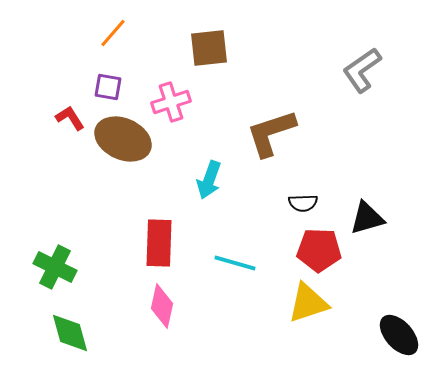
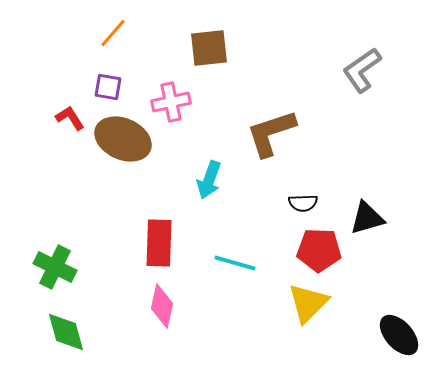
pink cross: rotated 6 degrees clockwise
yellow triangle: rotated 27 degrees counterclockwise
green diamond: moved 4 px left, 1 px up
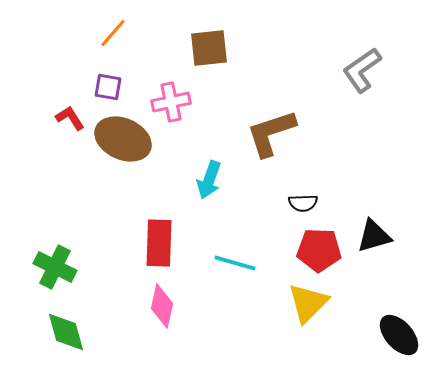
black triangle: moved 7 px right, 18 px down
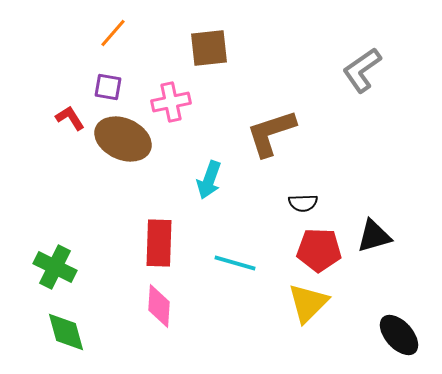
pink diamond: moved 3 px left; rotated 9 degrees counterclockwise
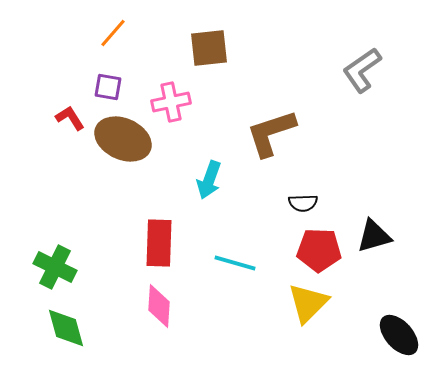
green diamond: moved 4 px up
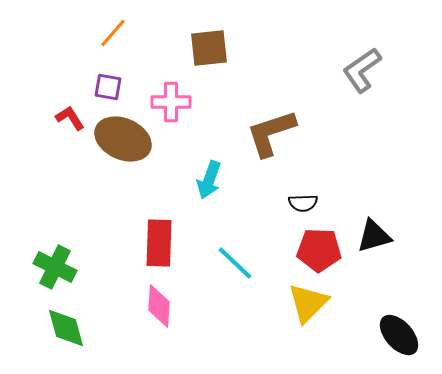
pink cross: rotated 12 degrees clockwise
cyan line: rotated 27 degrees clockwise
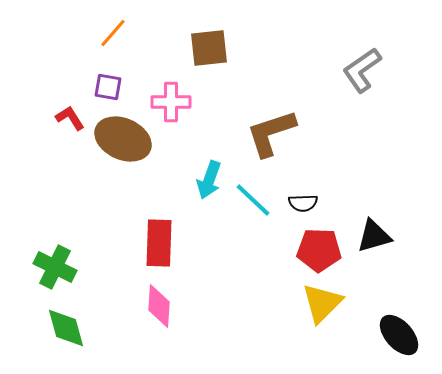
cyan line: moved 18 px right, 63 px up
yellow triangle: moved 14 px right
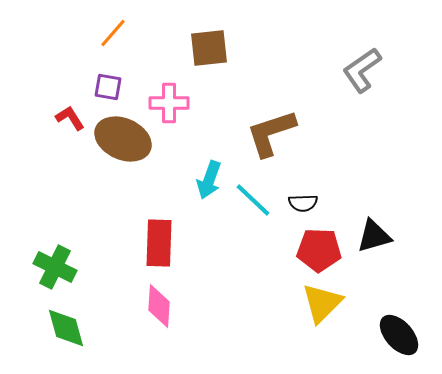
pink cross: moved 2 px left, 1 px down
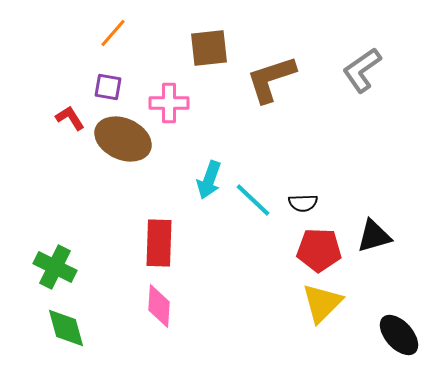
brown L-shape: moved 54 px up
